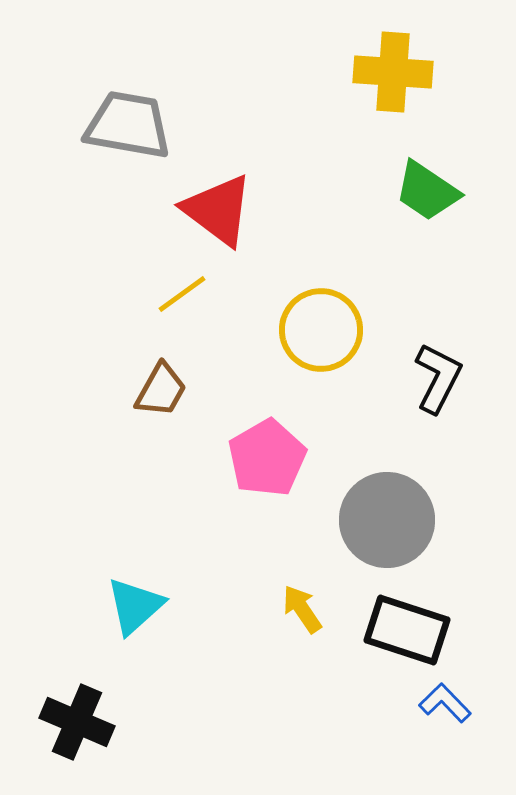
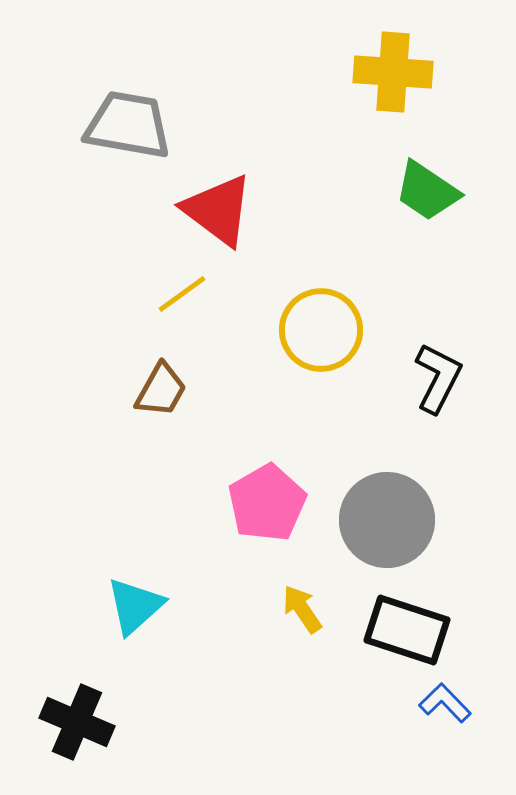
pink pentagon: moved 45 px down
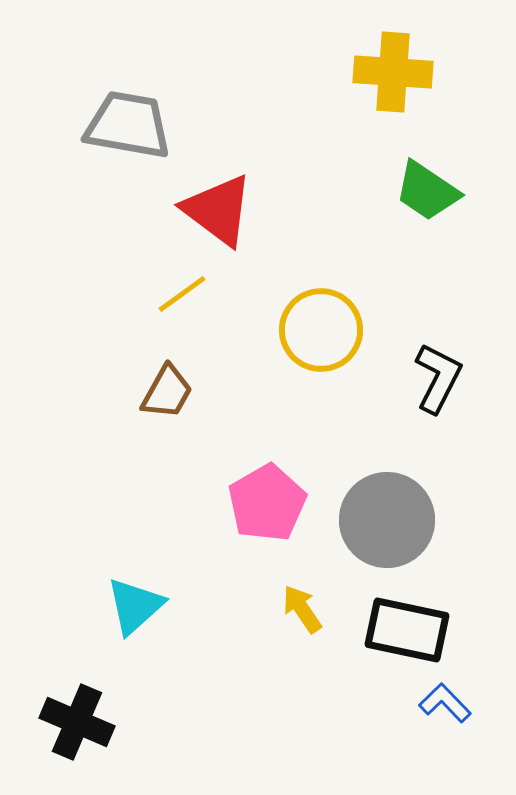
brown trapezoid: moved 6 px right, 2 px down
black rectangle: rotated 6 degrees counterclockwise
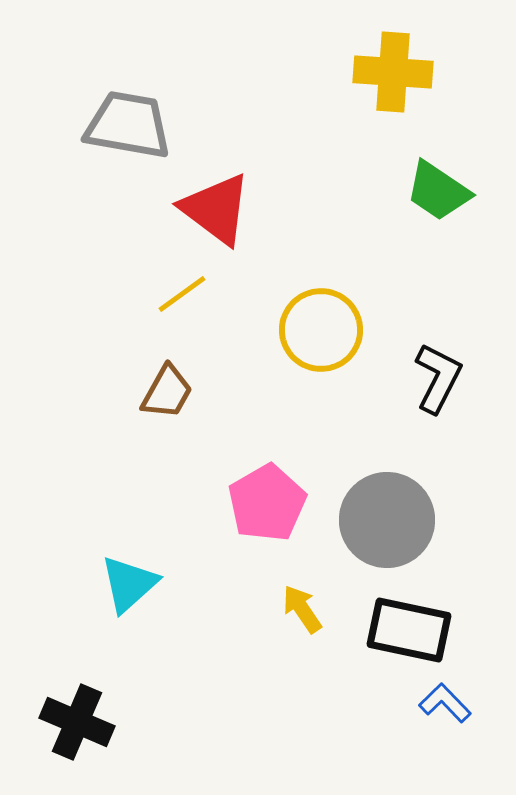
green trapezoid: moved 11 px right
red triangle: moved 2 px left, 1 px up
cyan triangle: moved 6 px left, 22 px up
black rectangle: moved 2 px right
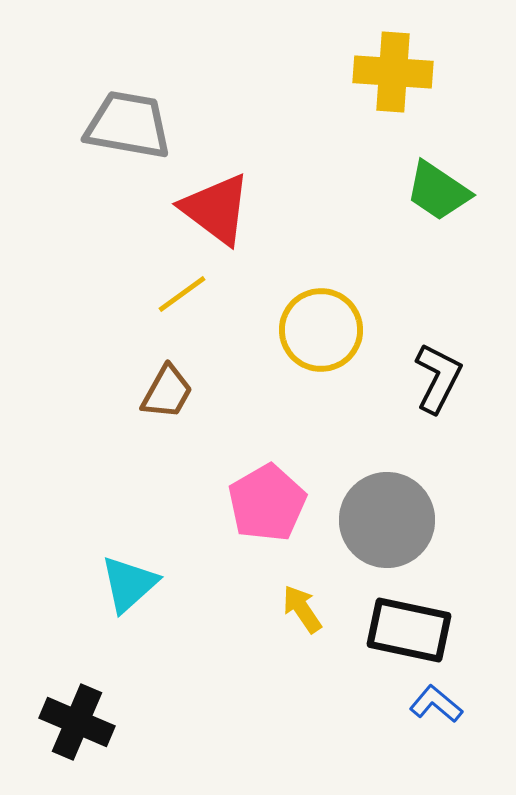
blue L-shape: moved 9 px left, 1 px down; rotated 6 degrees counterclockwise
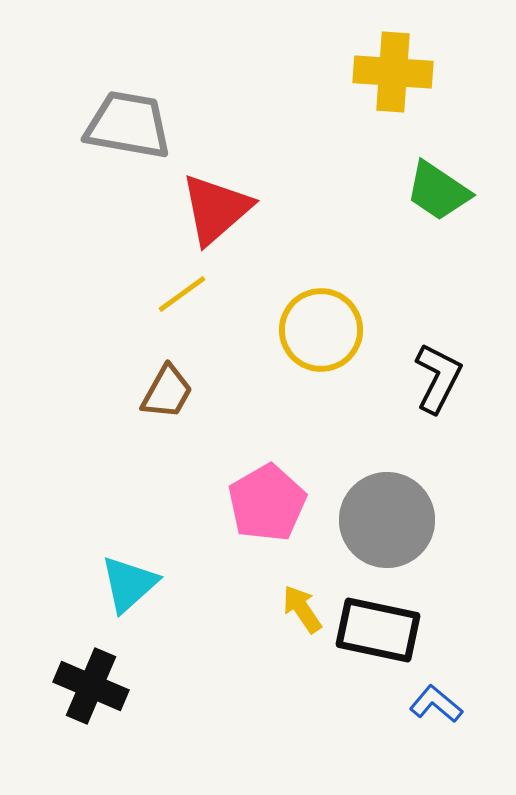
red triangle: rotated 42 degrees clockwise
black rectangle: moved 31 px left
black cross: moved 14 px right, 36 px up
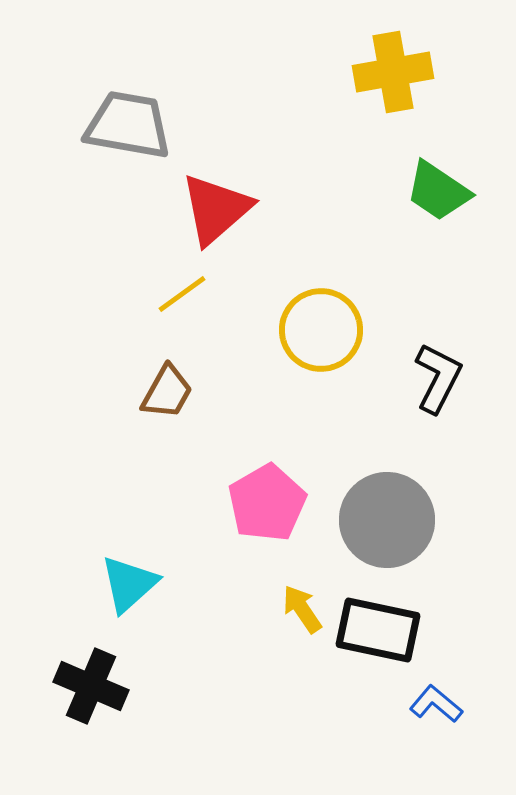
yellow cross: rotated 14 degrees counterclockwise
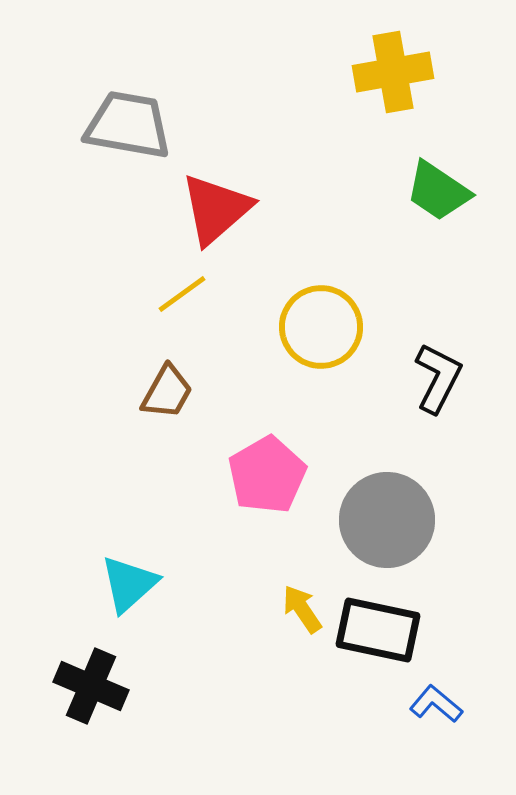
yellow circle: moved 3 px up
pink pentagon: moved 28 px up
